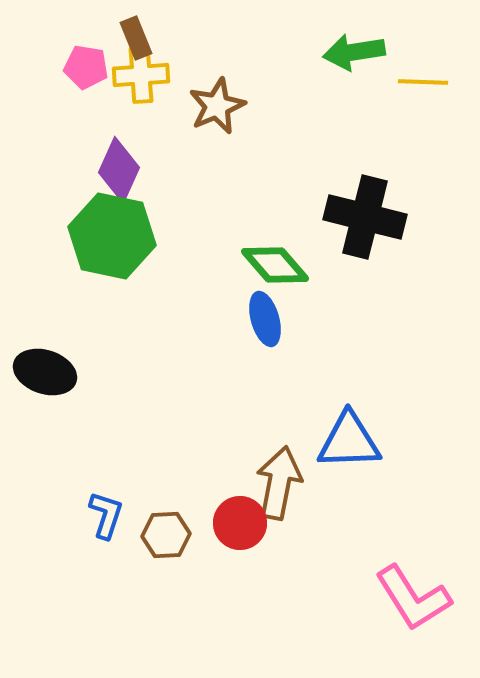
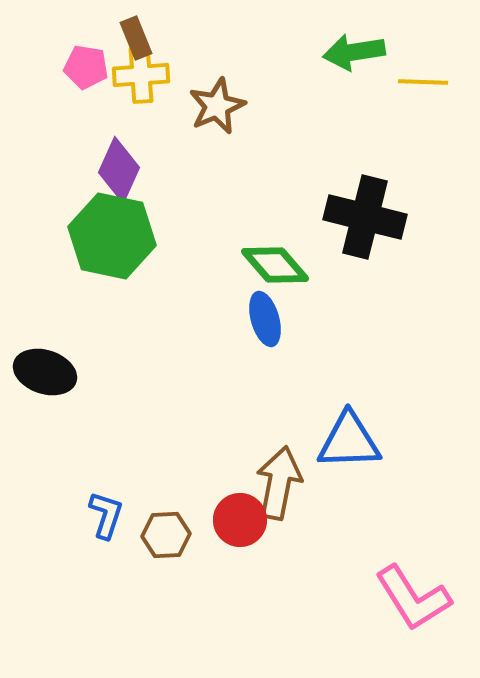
red circle: moved 3 px up
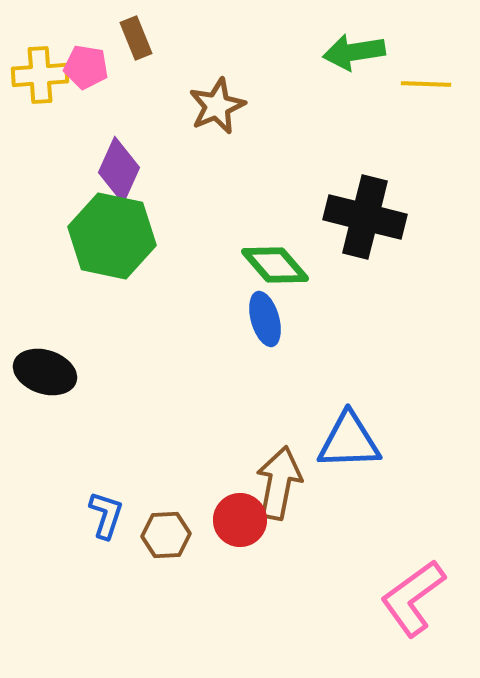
yellow cross: moved 101 px left
yellow line: moved 3 px right, 2 px down
pink L-shape: rotated 86 degrees clockwise
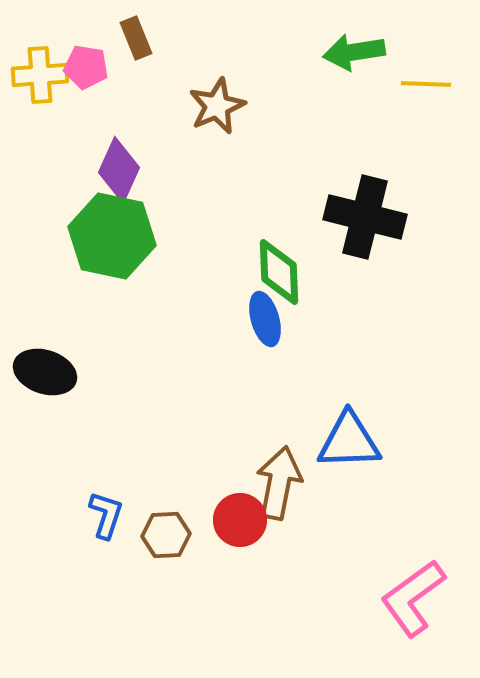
green diamond: moved 4 px right, 7 px down; rotated 38 degrees clockwise
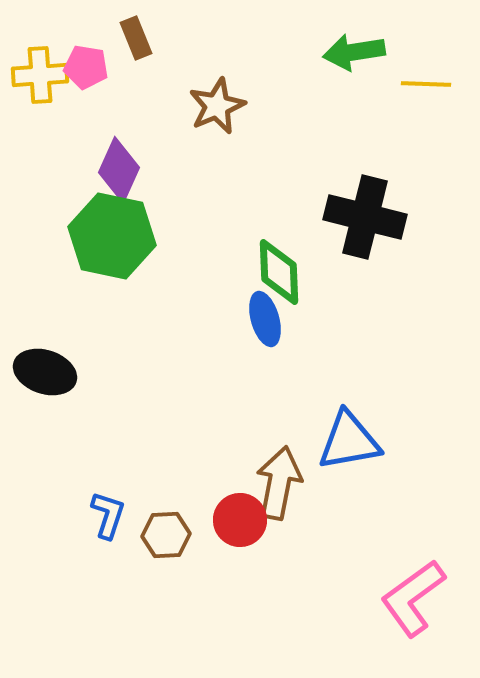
blue triangle: rotated 8 degrees counterclockwise
blue L-shape: moved 2 px right
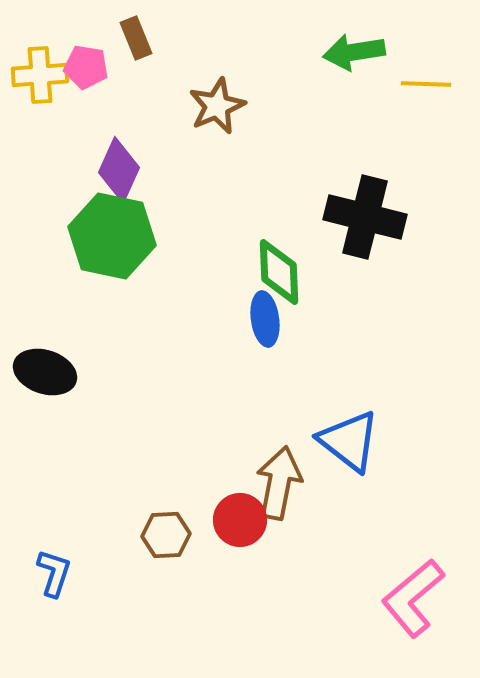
blue ellipse: rotated 8 degrees clockwise
blue triangle: rotated 48 degrees clockwise
blue L-shape: moved 54 px left, 58 px down
pink L-shape: rotated 4 degrees counterclockwise
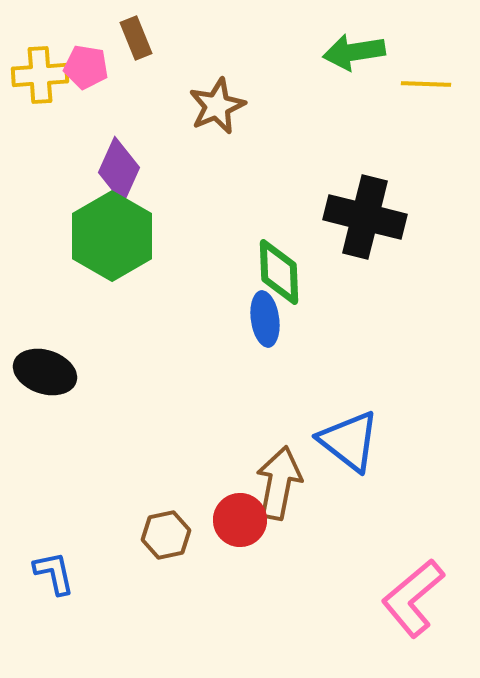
green hexagon: rotated 18 degrees clockwise
brown hexagon: rotated 9 degrees counterclockwise
blue L-shape: rotated 30 degrees counterclockwise
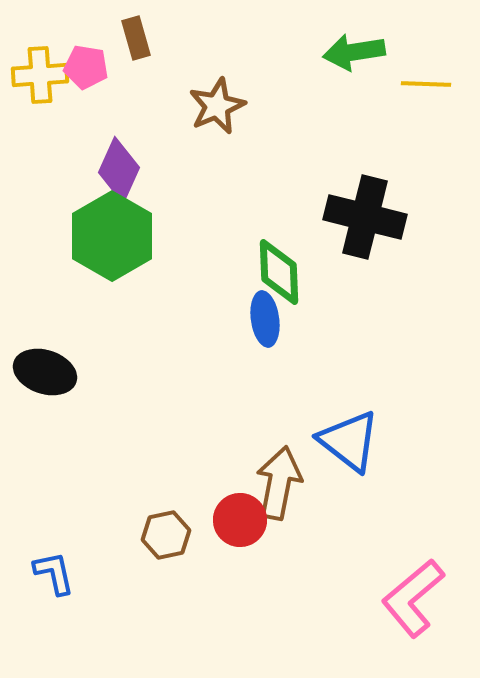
brown rectangle: rotated 6 degrees clockwise
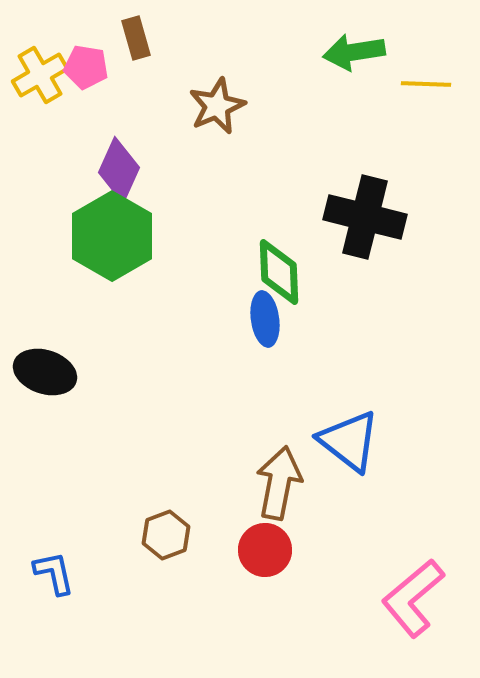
yellow cross: rotated 26 degrees counterclockwise
red circle: moved 25 px right, 30 px down
brown hexagon: rotated 9 degrees counterclockwise
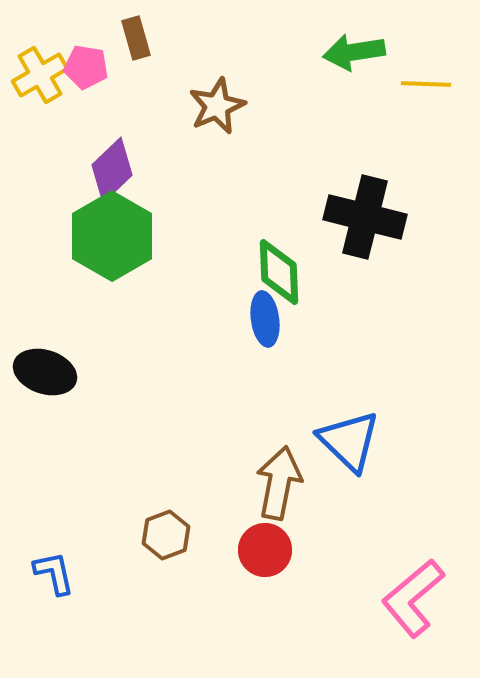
purple diamond: moved 7 px left; rotated 22 degrees clockwise
blue triangle: rotated 6 degrees clockwise
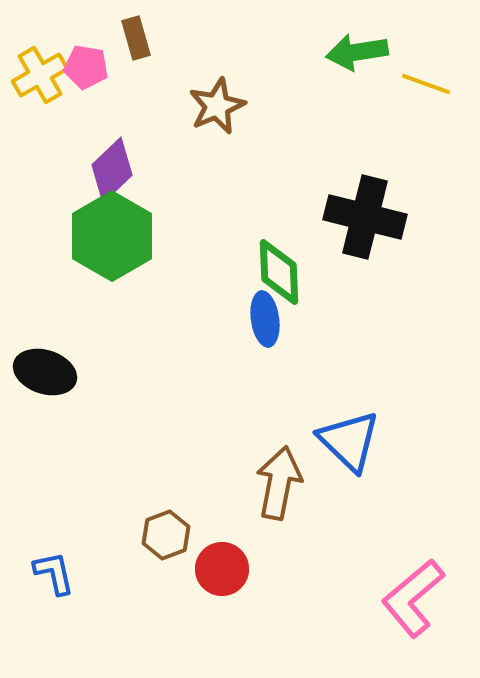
green arrow: moved 3 px right
yellow line: rotated 18 degrees clockwise
red circle: moved 43 px left, 19 px down
